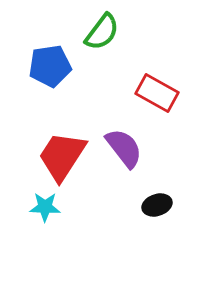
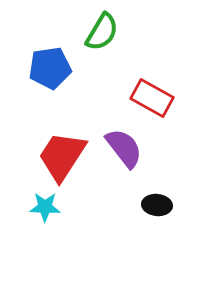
green semicircle: rotated 6 degrees counterclockwise
blue pentagon: moved 2 px down
red rectangle: moved 5 px left, 5 px down
black ellipse: rotated 24 degrees clockwise
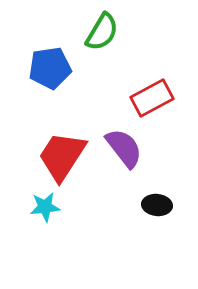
red rectangle: rotated 57 degrees counterclockwise
cyan star: rotated 8 degrees counterclockwise
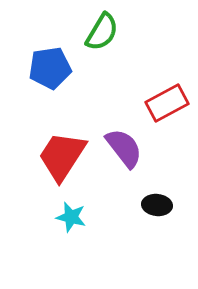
red rectangle: moved 15 px right, 5 px down
cyan star: moved 26 px right, 10 px down; rotated 20 degrees clockwise
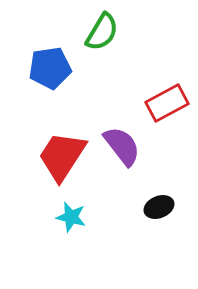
purple semicircle: moved 2 px left, 2 px up
black ellipse: moved 2 px right, 2 px down; rotated 28 degrees counterclockwise
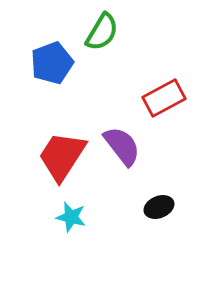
blue pentagon: moved 2 px right, 5 px up; rotated 12 degrees counterclockwise
red rectangle: moved 3 px left, 5 px up
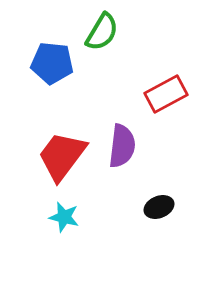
blue pentagon: rotated 27 degrees clockwise
red rectangle: moved 2 px right, 4 px up
purple semicircle: rotated 45 degrees clockwise
red trapezoid: rotated 4 degrees clockwise
cyan star: moved 7 px left
